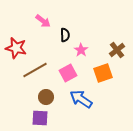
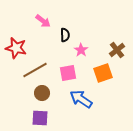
pink square: rotated 18 degrees clockwise
brown circle: moved 4 px left, 4 px up
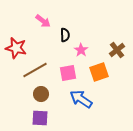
orange square: moved 4 px left, 1 px up
brown circle: moved 1 px left, 1 px down
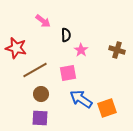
black semicircle: moved 1 px right
brown cross: rotated 35 degrees counterclockwise
orange square: moved 8 px right, 36 px down
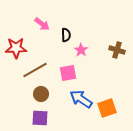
pink arrow: moved 1 px left, 3 px down
red star: rotated 15 degrees counterclockwise
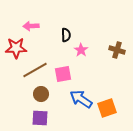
pink arrow: moved 11 px left, 2 px down; rotated 140 degrees clockwise
pink square: moved 5 px left, 1 px down
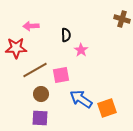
brown cross: moved 5 px right, 31 px up
pink square: moved 2 px left, 1 px down
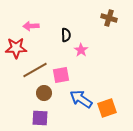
brown cross: moved 13 px left, 1 px up
brown circle: moved 3 px right, 1 px up
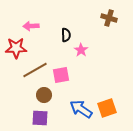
brown circle: moved 2 px down
blue arrow: moved 10 px down
